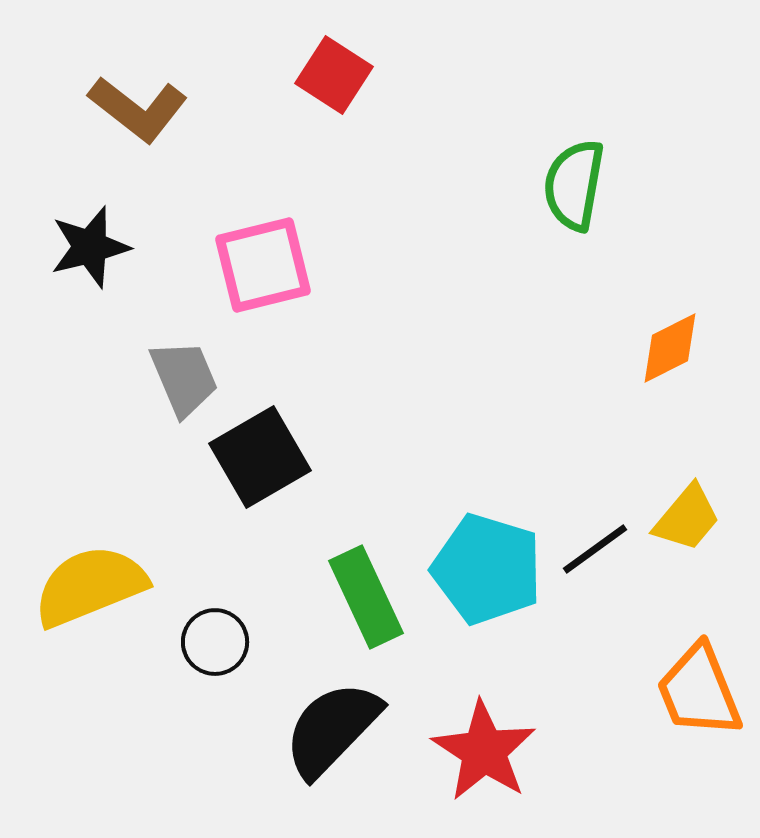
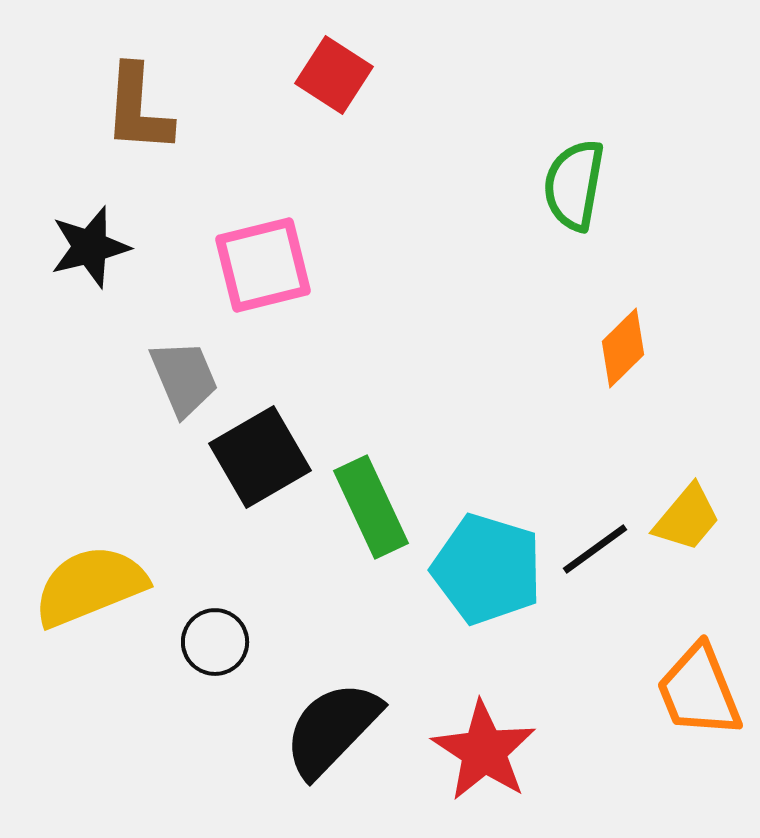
brown L-shape: rotated 56 degrees clockwise
orange diamond: moved 47 px left; rotated 18 degrees counterclockwise
green rectangle: moved 5 px right, 90 px up
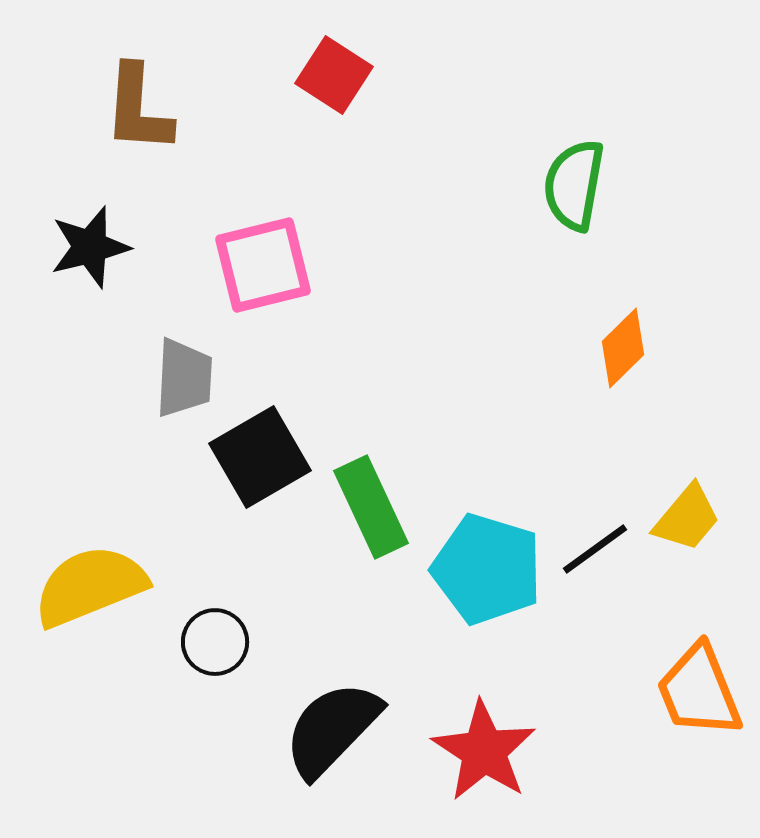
gray trapezoid: rotated 26 degrees clockwise
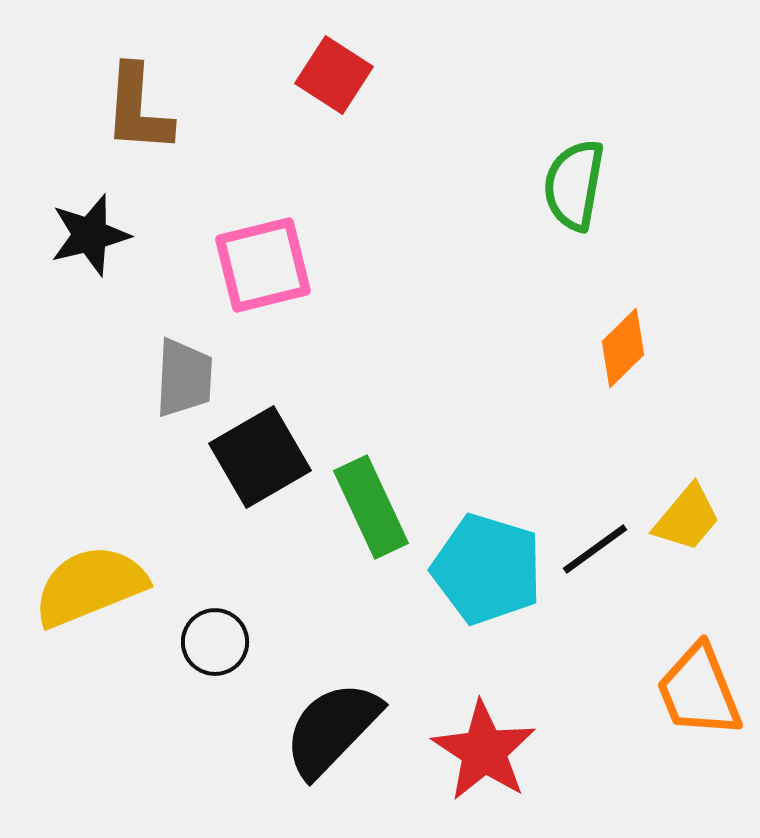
black star: moved 12 px up
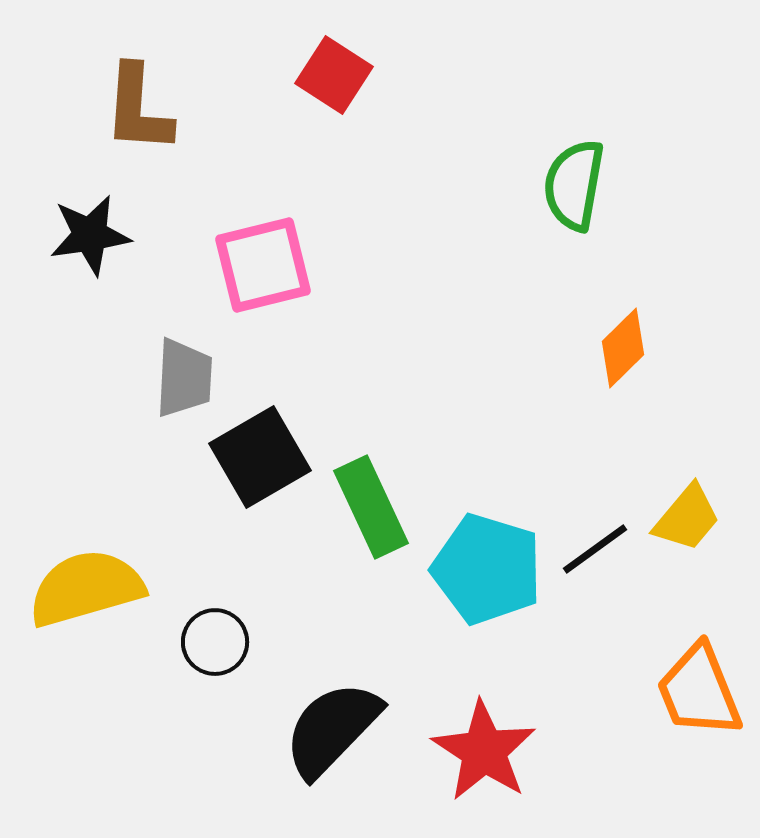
black star: rotated 6 degrees clockwise
yellow semicircle: moved 4 px left, 2 px down; rotated 6 degrees clockwise
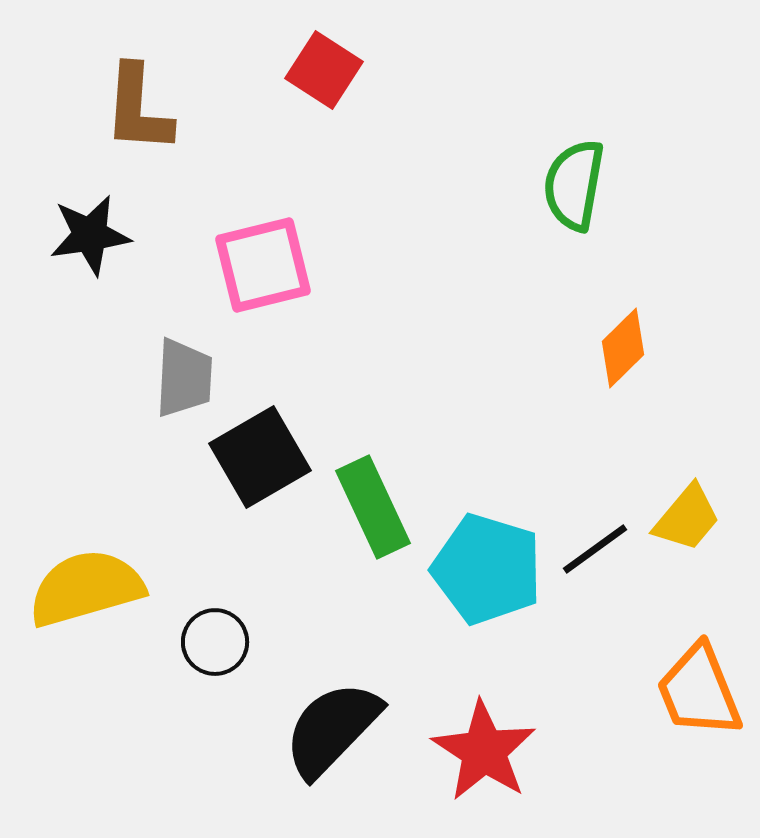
red square: moved 10 px left, 5 px up
green rectangle: moved 2 px right
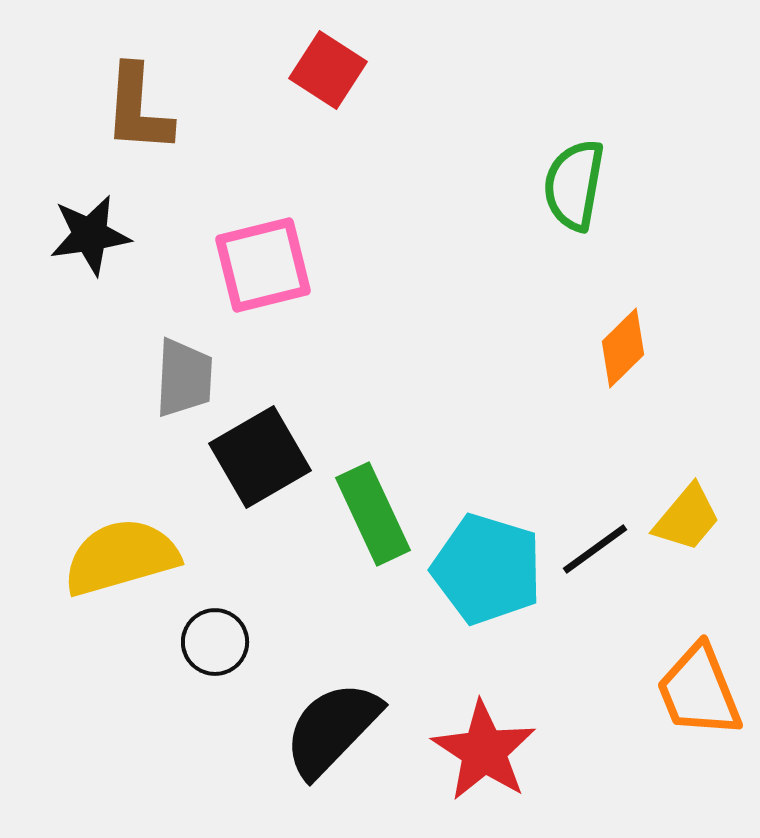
red square: moved 4 px right
green rectangle: moved 7 px down
yellow semicircle: moved 35 px right, 31 px up
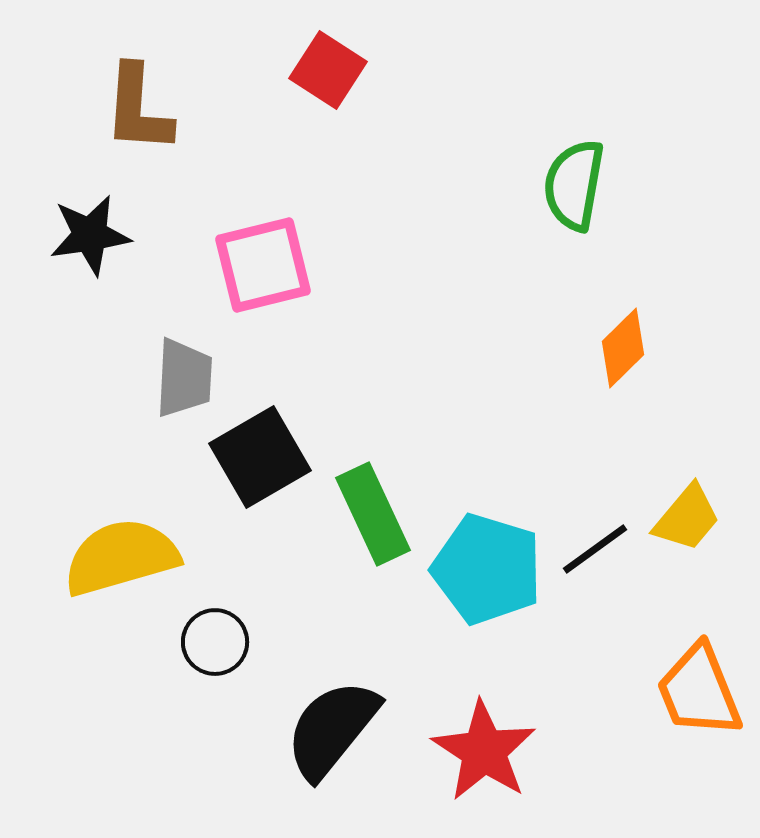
black semicircle: rotated 5 degrees counterclockwise
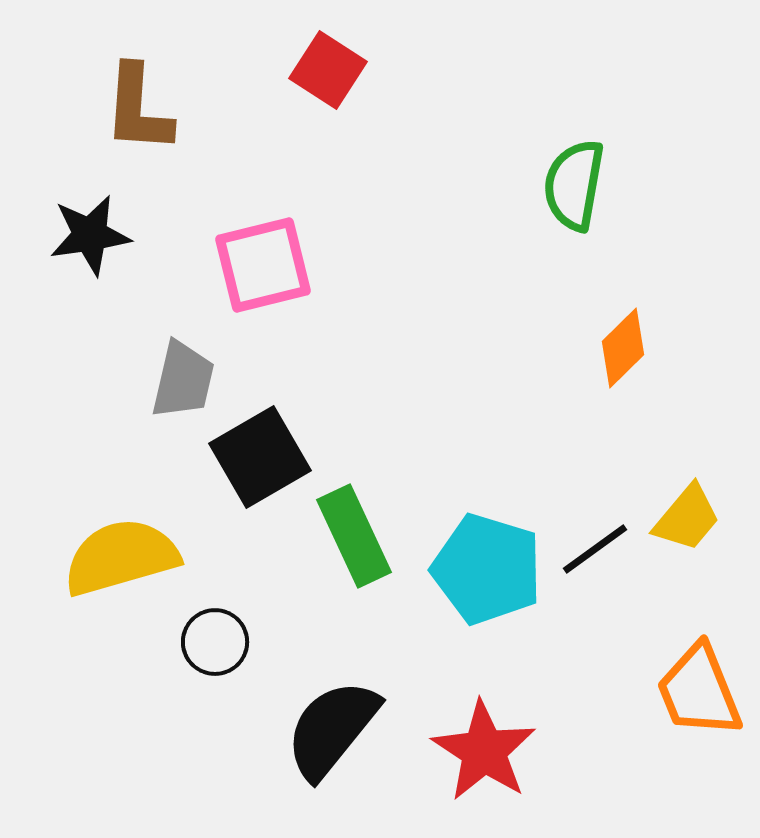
gray trapezoid: moved 1 px left, 2 px down; rotated 10 degrees clockwise
green rectangle: moved 19 px left, 22 px down
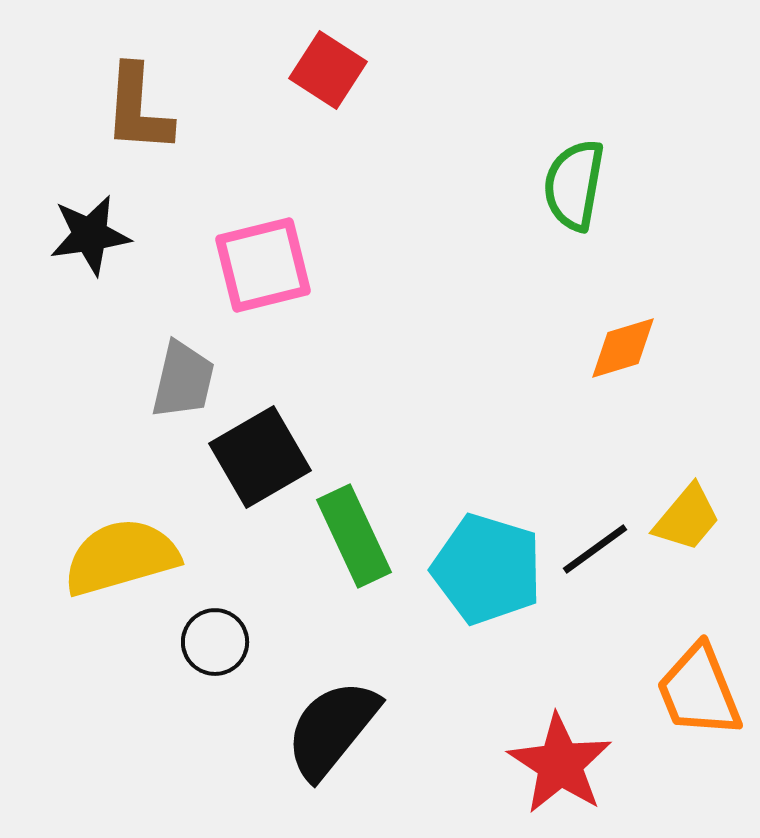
orange diamond: rotated 28 degrees clockwise
red star: moved 76 px right, 13 px down
